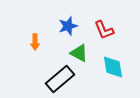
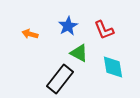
blue star: rotated 12 degrees counterclockwise
orange arrow: moved 5 px left, 8 px up; rotated 105 degrees clockwise
black rectangle: rotated 12 degrees counterclockwise
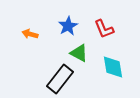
red L-shape: moved 1 px up
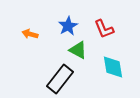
green triangle: moved 1 px left, 3 px up
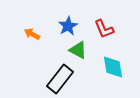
orange arrow: moved 2 px right; rotated 14 degrees clockwise
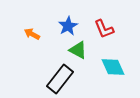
cyan diamond: rotated 15 degrees counterclockwise
